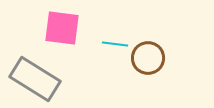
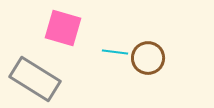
pink square: moved 1 px right; rotated 9 degrees clockwise
cyan line: moved 8 px down
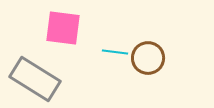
pink square: rotated 9 degrees counterclockwise
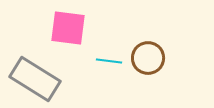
pink square: moved 5 px right
cyan line: moved 6 px left, 9 px down
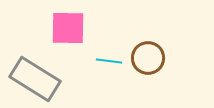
pink square: rotated 6 degrees counterclockwise
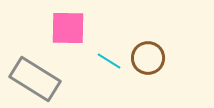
cyan line: rotated 25 degrees clockwise
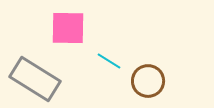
brown circle: moved 23 px down
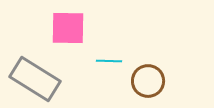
cyan line: rotated 30 degrees counterclockwise
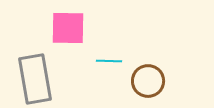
gray rectangle: rotated 48 degrees clockwise
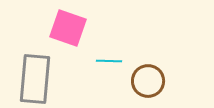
pink square: rotated 18 degrees clockwise
gray rectangle: rotated 15 degrees clockwise
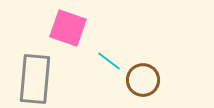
cyan line: rotated 35 degrees clockwise
brown circle: moved 5 px left, 1 px up
